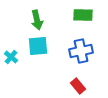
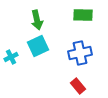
cyan square: rotated 20 degrees counterclockwise
blue cross: moved 1 px left, 2 px down
cyan cross: rotated 24 degrees clockwise
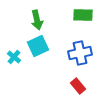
cyan cross: moved 3 px right; rotated 24 degrees counterclockwise
